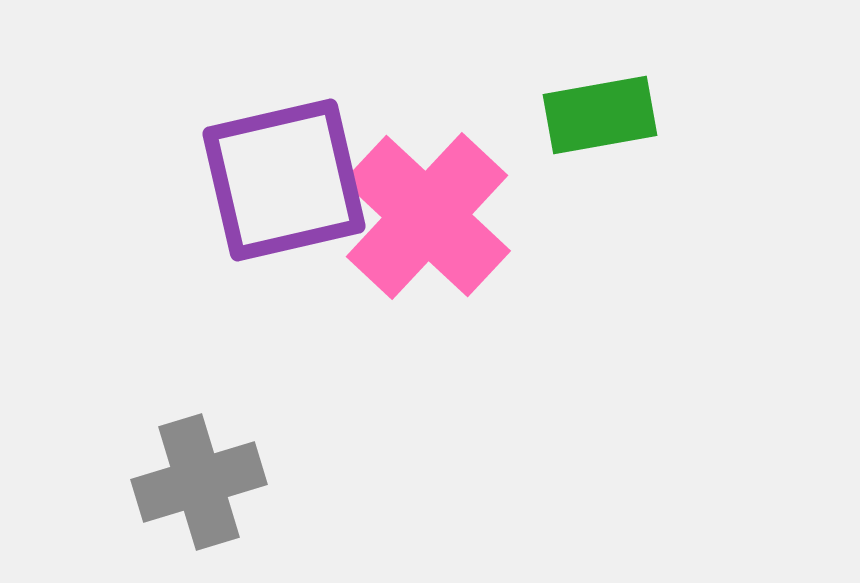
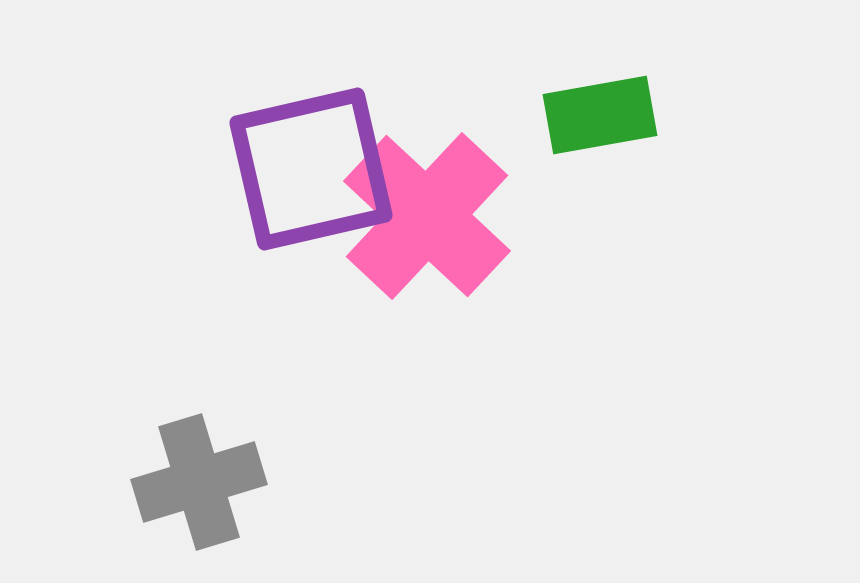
purple square: moved 27 px right, 11 px up
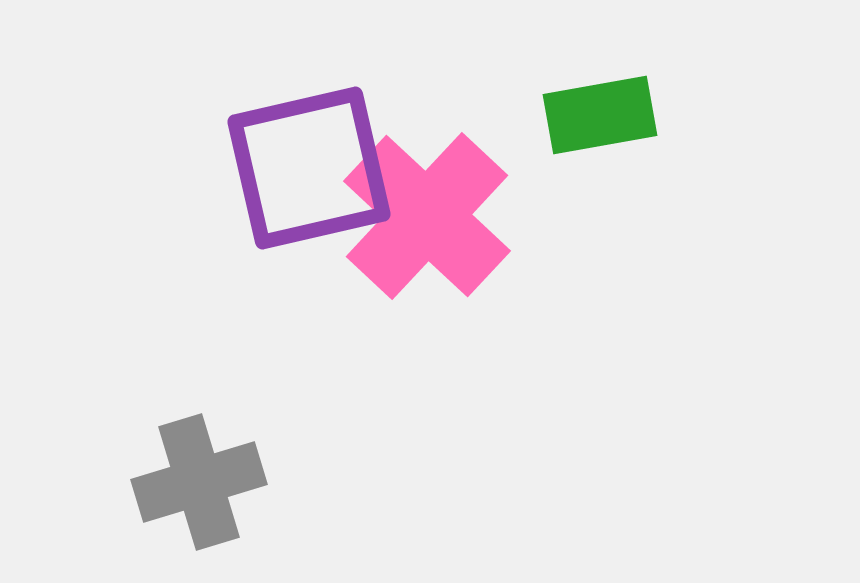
purple square: moved 2 px left, 1 px up
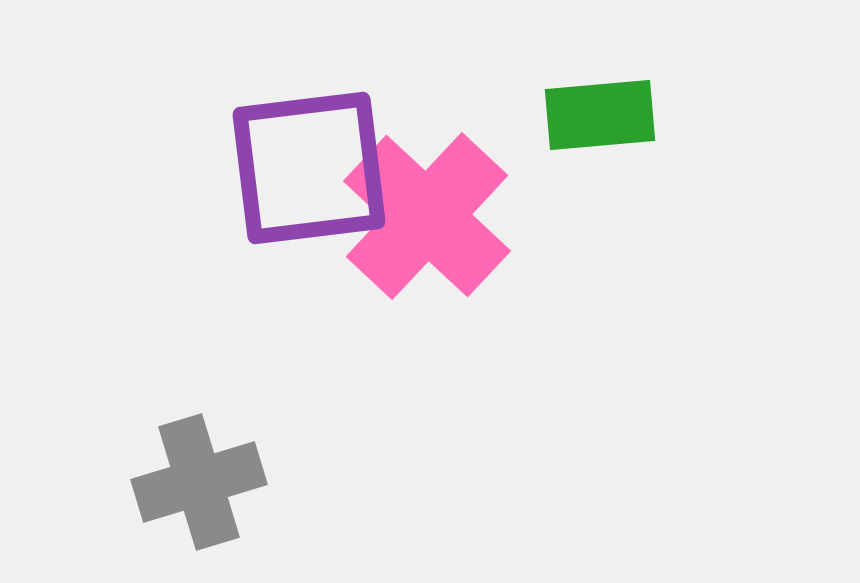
green rectangle: rotated 5 degrees clockwise
purple square: rotated 6 degrees clockwise
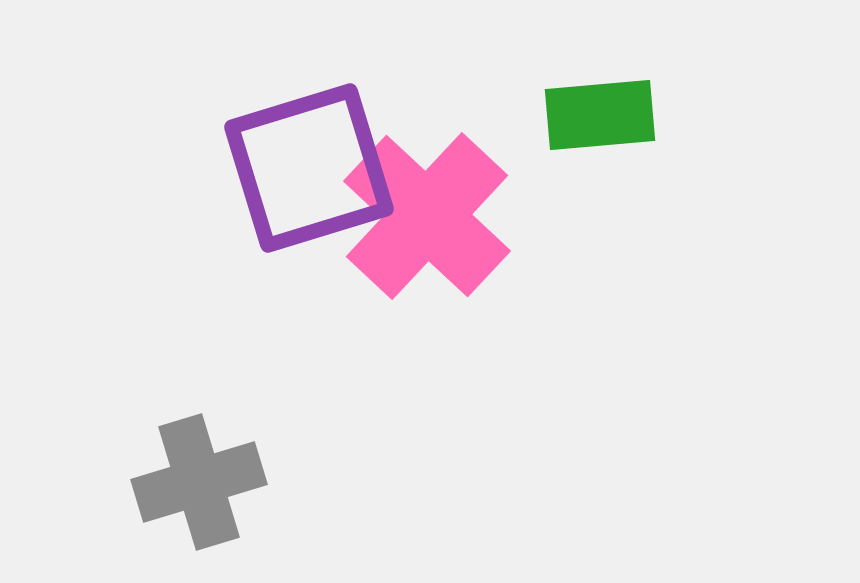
purple square: rotated 10 degrees counterclockwise
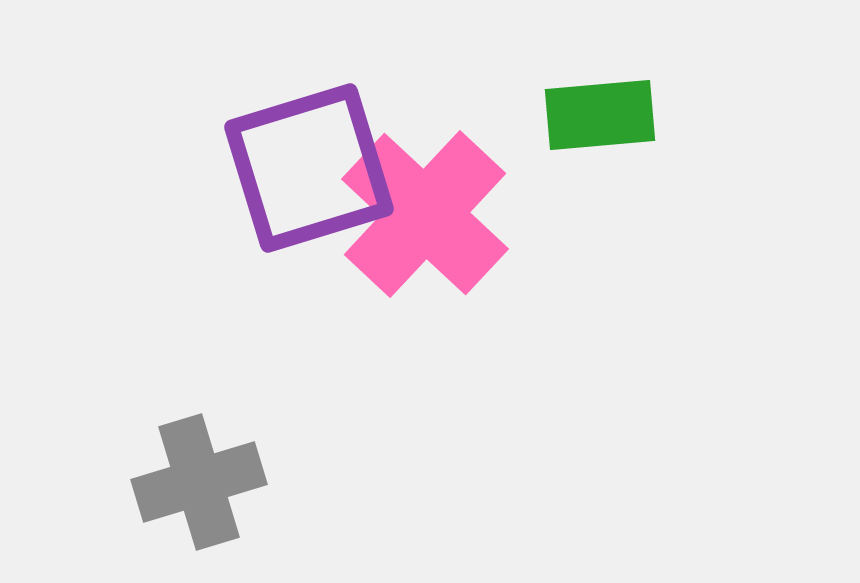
pink cross: moved 2 px left, 2 px up
